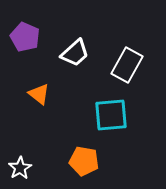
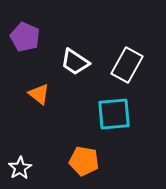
white trapezoid: moved 9 px down; rotated 76 degrees clockwise
cyan square: moved 3 px right, 1 px up
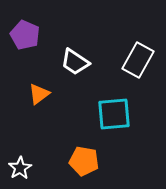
purple pentagon: moved 2 px up
white rectangle: moved 11 px right, 5 px up
orange triangle: rotated 45 degrees clockwise
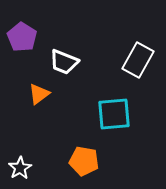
purple pentagon: moved 3 px left, 2 px down; rotated 8 degrees clockwise
white trapezoid: moved 11 px left; rotated 12 degrees counterclockwise
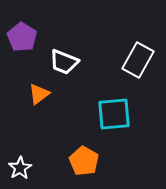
orange pentagon: rotated 20 degrees clockwise
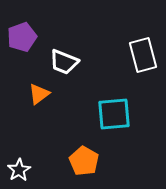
purple pentagon: rotated 20 degrees clockwise
white rectangle: moved 5 px right, 5 px up; rotated 44 degrees counterclockwise
white star: moved 1 px left, 2 px down
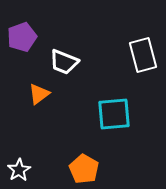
orange pentagon: moved 8 px down
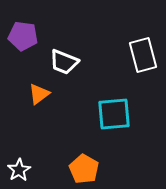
purple pentagon: moved 1 px right, 1 px up; rotated 28 degrees clockwise
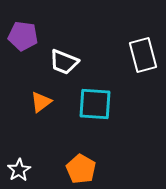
orange triangle: moved 2 px right, 8 px down
cyan square: moved 19 px left, 10 px up; rotated 9 degrees clockwise
orange pentagon: moved 3 px left
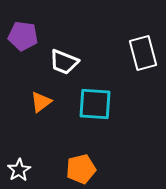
white rectangle: moved 2 px up
orange pentagon: rotated 28 degrees clockwise
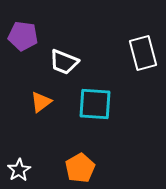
orange pentagon: moved 1 px left, 1 px up; rotated 16 degrees counterclockwise
